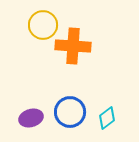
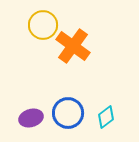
orange cross: rotated 32 degrees clockwise
blue circle: moved 2 px left, 1 px down
cyan diamond: moved 1 px left, 1 px up
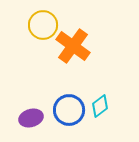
blue circle: moved 1 px right, 3 px up
cyan diamond: moved 6 px left, 11 px up
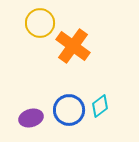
yellow circle: moved 3 px left, 2 px up
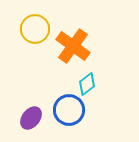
yellow circle: moved 5 px left, 6 px down
cyan diamond: moved 13 px left, 22 px up
purple ellipse: rotated 35 degrees counterclockwise
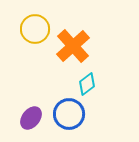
orange cross: rotated 12 degrees clockwise
blue circle: moved 4 px down
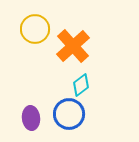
cyan diamond: moved 6 px left, 1 px down
purple ellipse: rotated 45 degrees counterclockwise
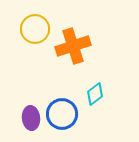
orange cross: rotated 24 degrees clockwise
cyan diamond: moved 14 px right, 9 px down
blue circle: moved 7 px left
